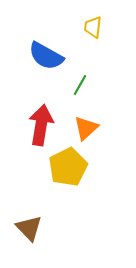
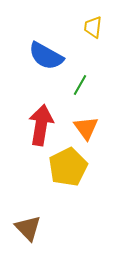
orange triangle: rotated 24 degrees counterclockwise
brown triangle: moved 1 px left
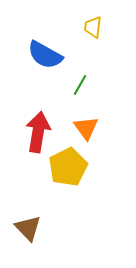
blue semicircle: moved 1 px left, 1 px up
red arrow: moved 3 px left, 7 px down
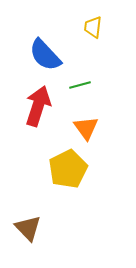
blue semicircle: rotated 18 degrees clockwise
green line: rotated 45 degrees clockwise
red arrow: moved 26 px up; rotated 9 degrees clockwise
yellow pentagon: moved 2 px down
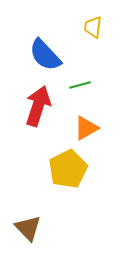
orange triangle: rotated 36 degrees clockwise
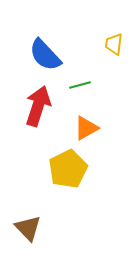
yellow trapezoid: moved 21 px right, 17 px down
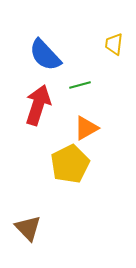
red arrow: moved 1 px up
yellow pentagon: moved 2 px right, 5 px up
